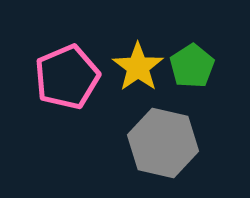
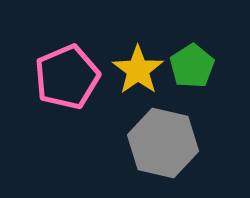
yellow star: moved 3 px down
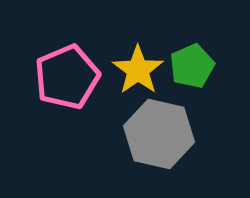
green pentagon: rotated 9 degrees clockwise
gray hexagon: moved 4 px left, 9 px up
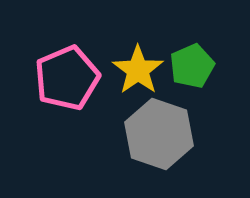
pink pentagon: moved 1 px down
gray hexagon: rotated 6 degrees clockwise
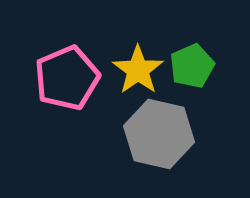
gray hexagon: rotated 6 degrees counterclockwise
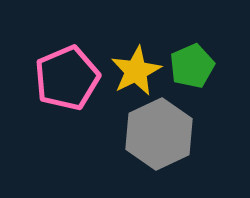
yellow star: moved 2 px left, 1 px down; rotated 9 degrees clockwise
gray hexagon: rotated 22 degrees clockwise
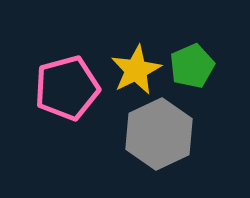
yellow star: moved 1 px up
pink pentagon: moved 10 px down; rotated 8 degrees clockwise
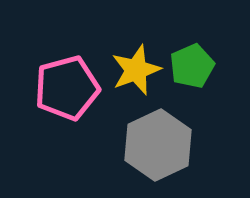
yellow star: rotated 6 degrees clockwise
gray hexagon: moved 1 px left, 11 px down
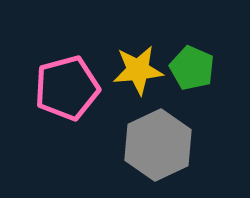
green pentagon: moved 2 px down; rotated 24 degrees counterclockwise
yellow star: moved 2 px right; rotated 15 degrees clockwise
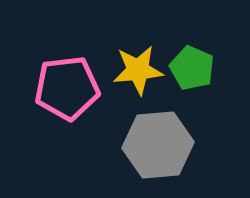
pink pentagon: rotated 8 degrees clockwise
gray hexagon: rotated 20 degrees clockwise
